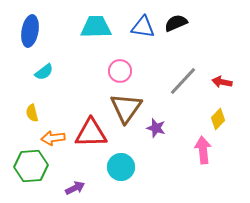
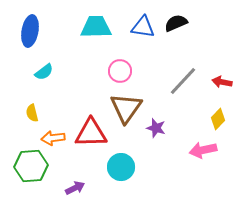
pink arrow: rotated 96 degrees counterclockwise
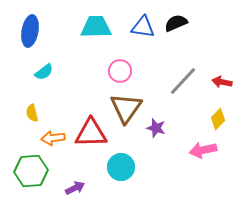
green hexagon: moved 5 px down
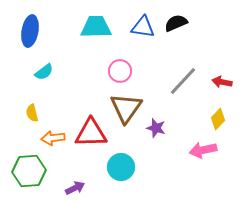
green hexagon: moved 2 px left
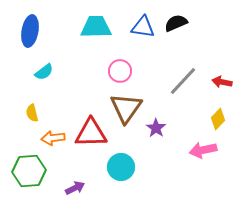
purple star: rotated 18 degrees clockwise
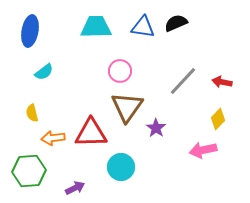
brown triangle: moved 1 px right, 1 px up
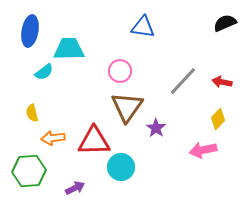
black semicircle: moved 49 px right
cyan trapezoid: moved 27 px left, 22 px down
red triangle: moved 3 px right, 8 px down
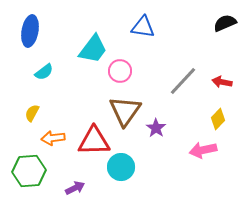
cyan trapezoid: moved 24 px right; rotated 128 degrees clockwise
brown triangle: moved 2 px left, 4 px down
yellow semicircle: rotated 42 degrees clockwise
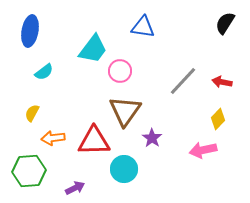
black semicircle: rotated 35 degrees counterclockwise
purple star: moved 4 px left, 10 px down
cyan circle: moved 3 px right, 2 px down
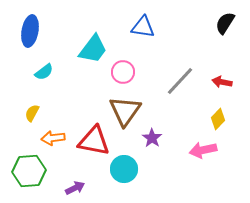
pink circle: moved 3 px right, 1 px down
gray line: moved 3 px left
red triangle: rotated 12 degrees clockwise
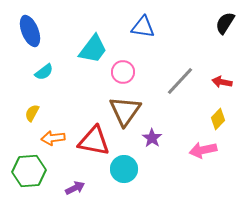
blue ellipse: rotated 32 degrees counterclockwise
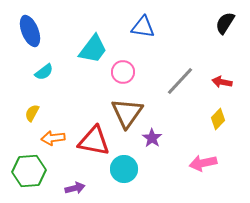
brown triangle: moved 2 px right, 2 px down
pink arrow: moved 13 px down
purple arrow: rotated 12 degrees clockwise
